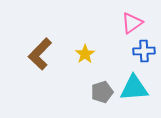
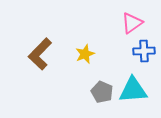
yellow star: rotated 12 degrees clockwise
cyan triangle: moved 1 px left, 2 px down
gray pentagon: rotated 30 degrees counterclockwise
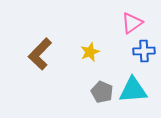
yellow star: moved 5 px right, 2 px up
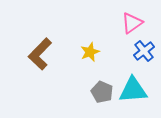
blue cross: rotated 35 degrees counterclockwise
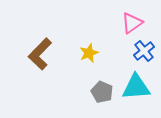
yellow star: moved 1 px left, 1 px down
cyan triangle: moved 3 px right, 3 px up
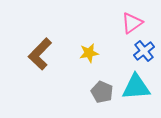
yellow star: rotated 12 degrees clockwise
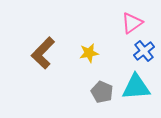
brown L-shape: moved 3 px right, 1 px up
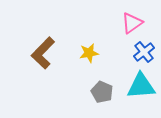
blue cross: moved 1 px down
cyan triangle: moved 5 px right, 1 px up
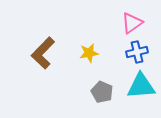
blue cross: moved 7 px left; rotated 25 degrees clockwise
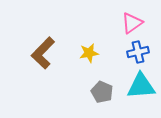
blue cross: moved 1 px right
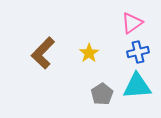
yellow star: rotated 24 degrees counterclockwise
cyan triangle: moved 4 px left
gray pentagon: moved 2 px down; rotated 15 degrees clockwise
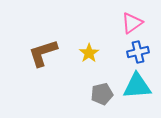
brown L-shape: rotated 28 degrees clockwise
gray pentagon: rotated 20 degrees clockwise
